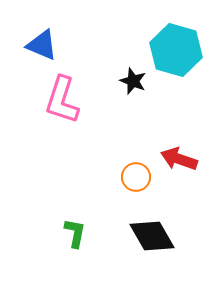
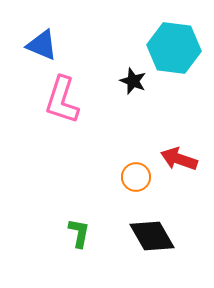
cyan hexagon: moved 2 px left, 2 px up; rotated 9 degrees counterclockwise
green L-shape: moved 4 px right
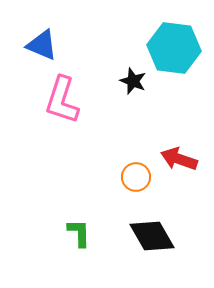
green L-shape: rotated 12 degrees counterclockwise
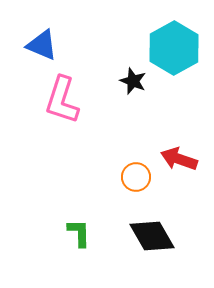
cyan hexagon: rotated 24 degrees clockwise
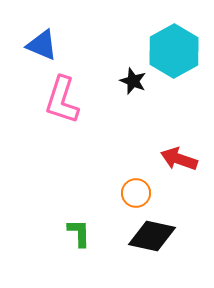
cyan hexagon: moved 3 px down
orange circle: moved 16 px down
black diamond: rotated 48 degrees counterclockwise
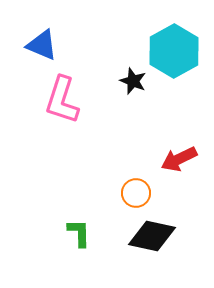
red arrow: rotated 45 degrees counterclockwise
